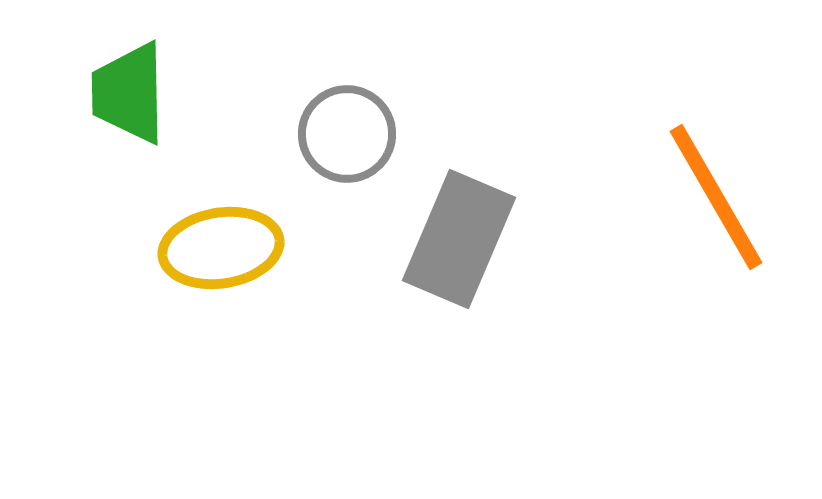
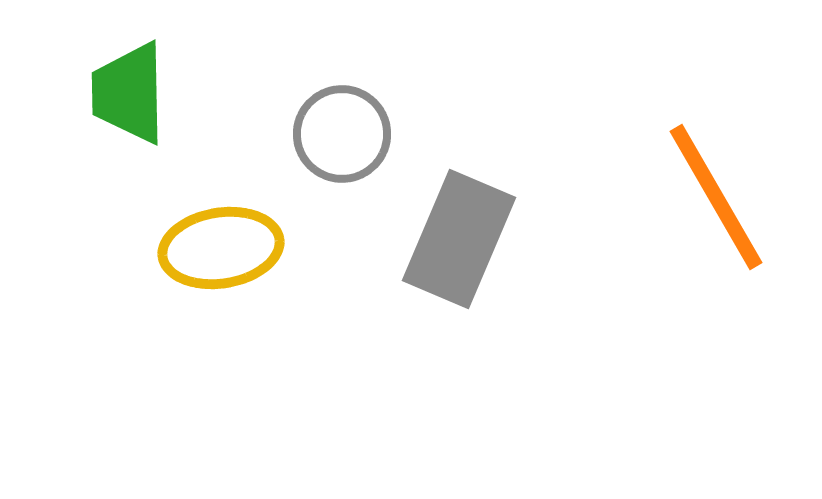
gray circle: moved 5 px left
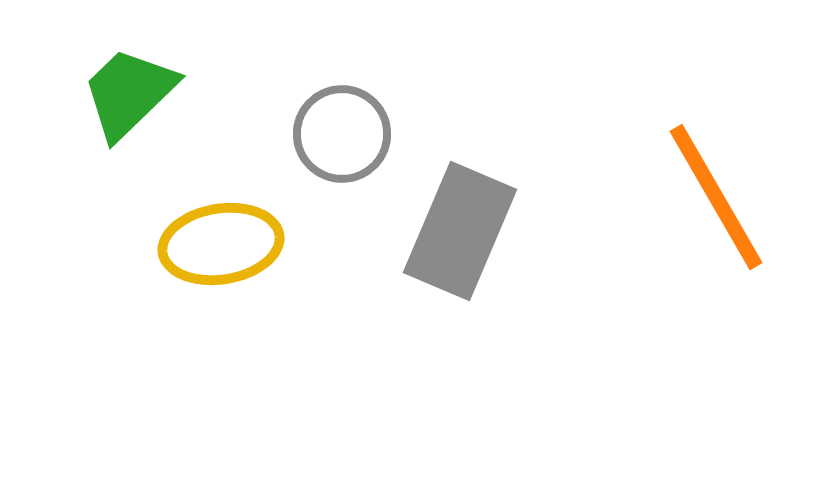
green trapezoid: rotated 47 degrees clockwise
gray rectangle: moved 1 px right, 8 px up
yellow ellipse: moved 4 px up
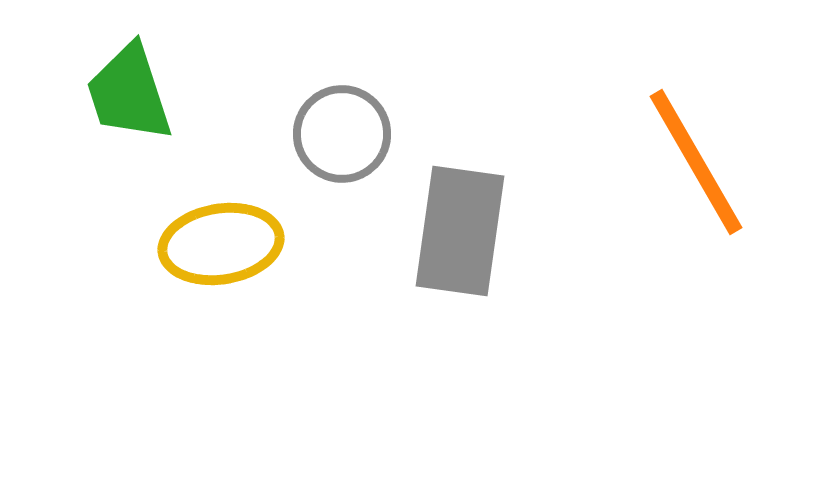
green trapezoid: rotated 64 degrees counterclockwise
orange line: moved 20 px left, 35 px up
gray rectangle: rotated 15 degrees counterclockwise
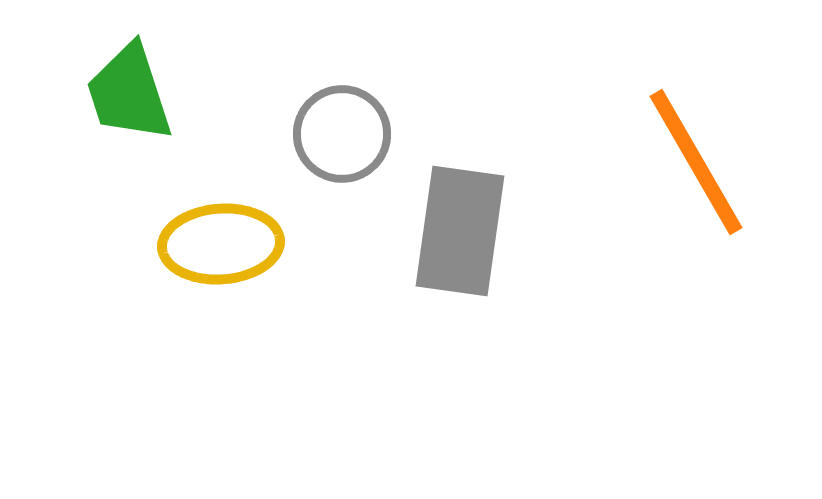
yellow ellipse: rotated 5 degrees clockwise
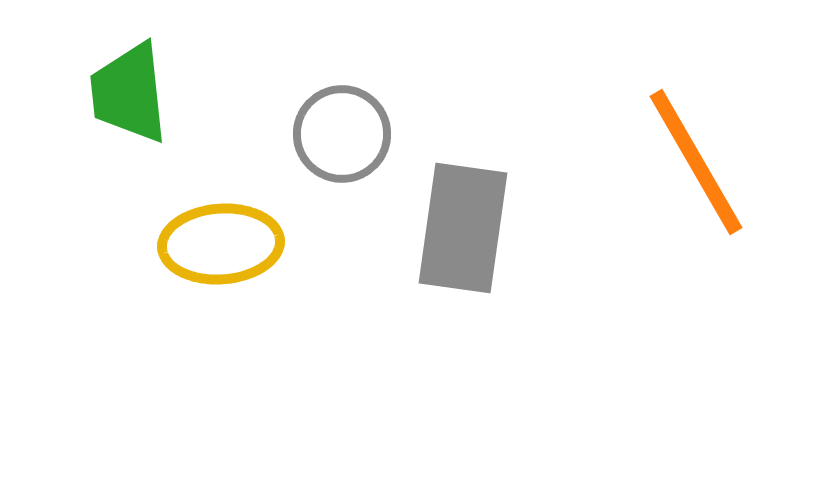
green trapezoid: rotated 12 degrees clockwise
gray rectangle: moved 3 px right, 3 px up
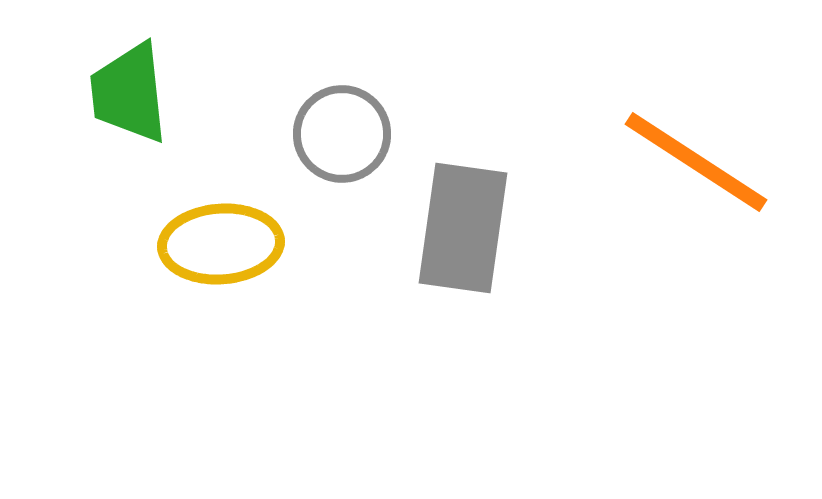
orange line: rotated 27 degrees counterclockwise
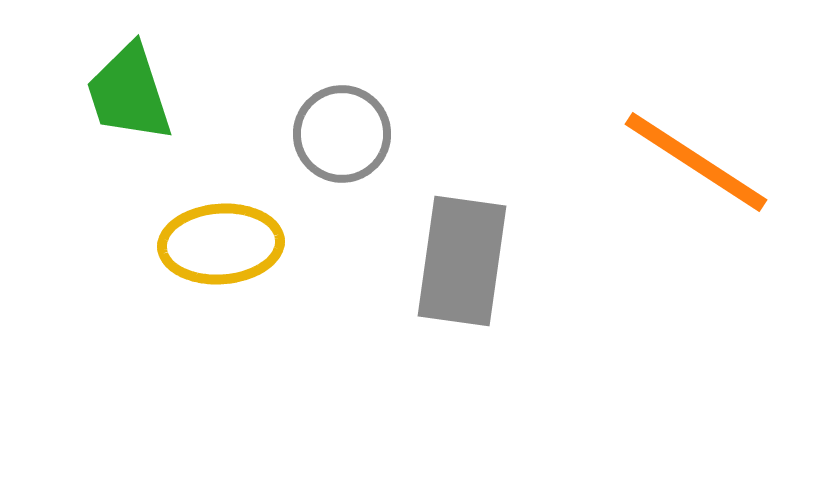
green trapezoid: rotated 12 degrees counterclockwise
gray rectangle: moved 1 px left, 33 px down
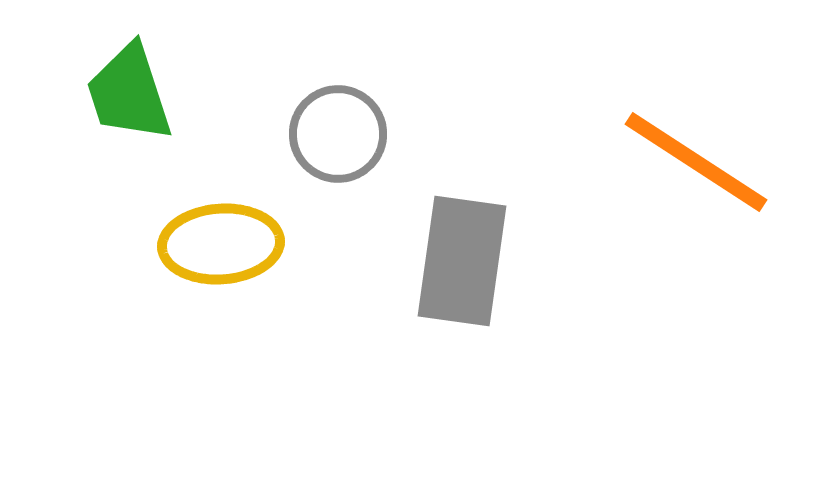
gray circle: moved 4 px left
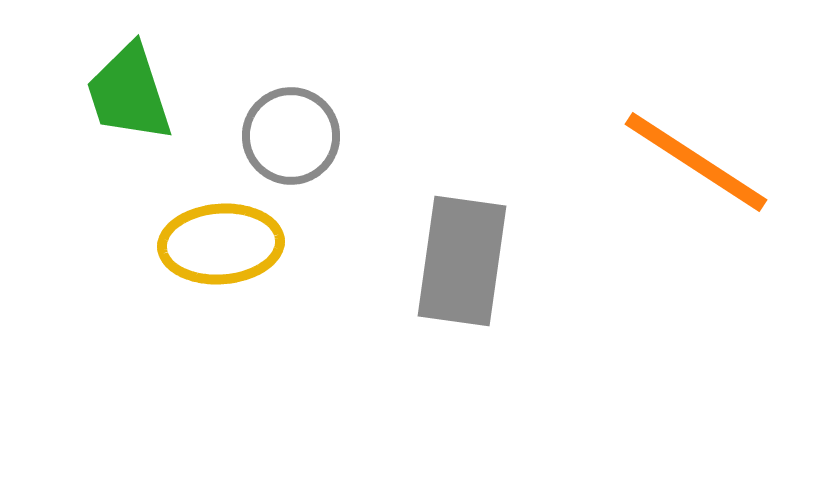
gray circle: moved 47 px left, 2 px down
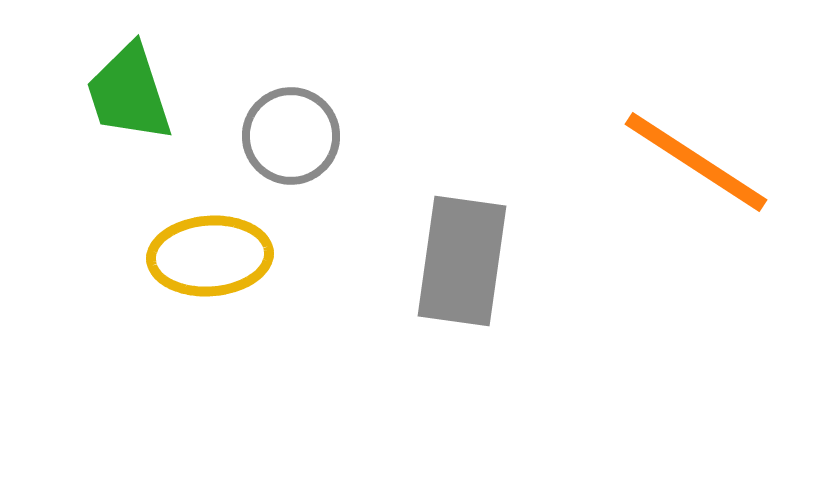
yellow ellipse: moved 11 px left, 12 px down
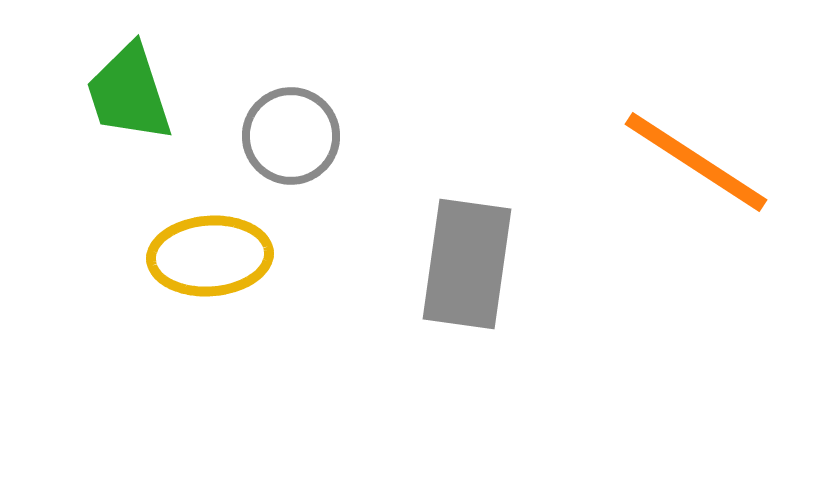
gray rectangle: moved 5 px right, 3 px down
